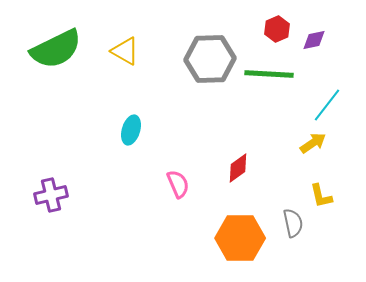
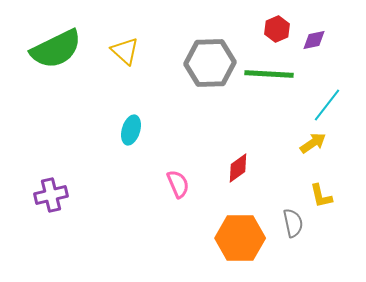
yellow triangle: rotated 12 degrees clockwise
gray hexagon: moved 4 px down
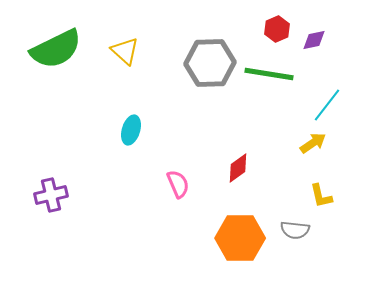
green line: rotated 6 degrees clockwise
gray semicircle: moved 2 px right, 7 px down; rotated 108 degrees clockwise
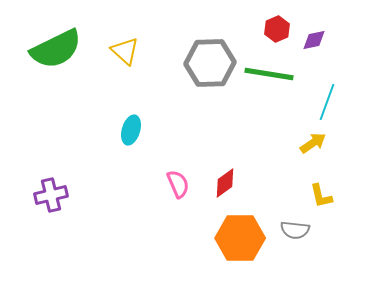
cyan line: moved 3 px up; rotated 18 degrees counterclockwise
red diamond: moved 13 px left, 15 px down
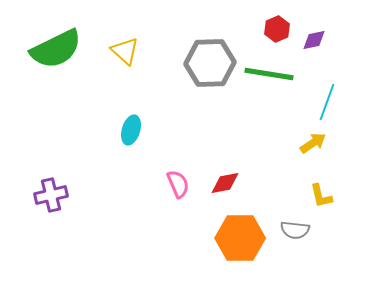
red diamond: rotated 24 degrees clockwise
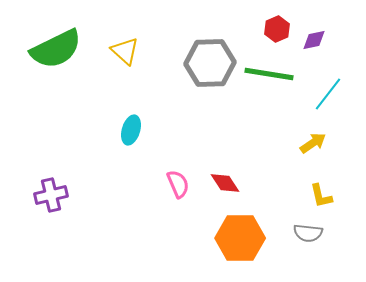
cyan line: moved 1 px right, 8 px up; rotated 18 degrees clockwise
red diamond: rotated 68 degrees clockwise
gray semicircle: moved 13 px right, 3 px down
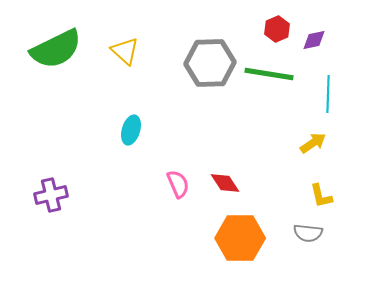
cyan line: rotated 36 degrees counterclockwise
